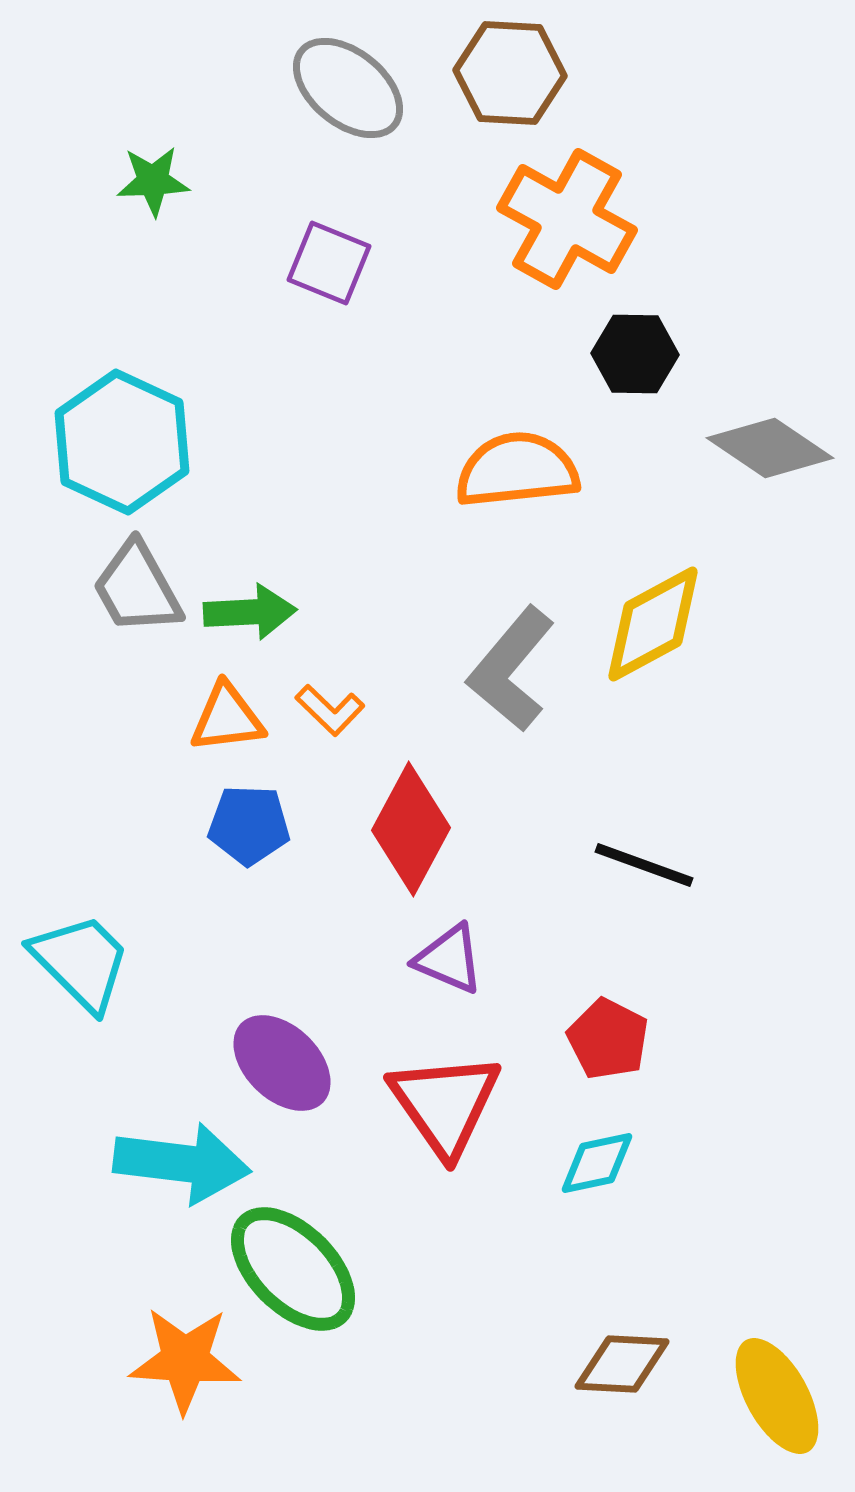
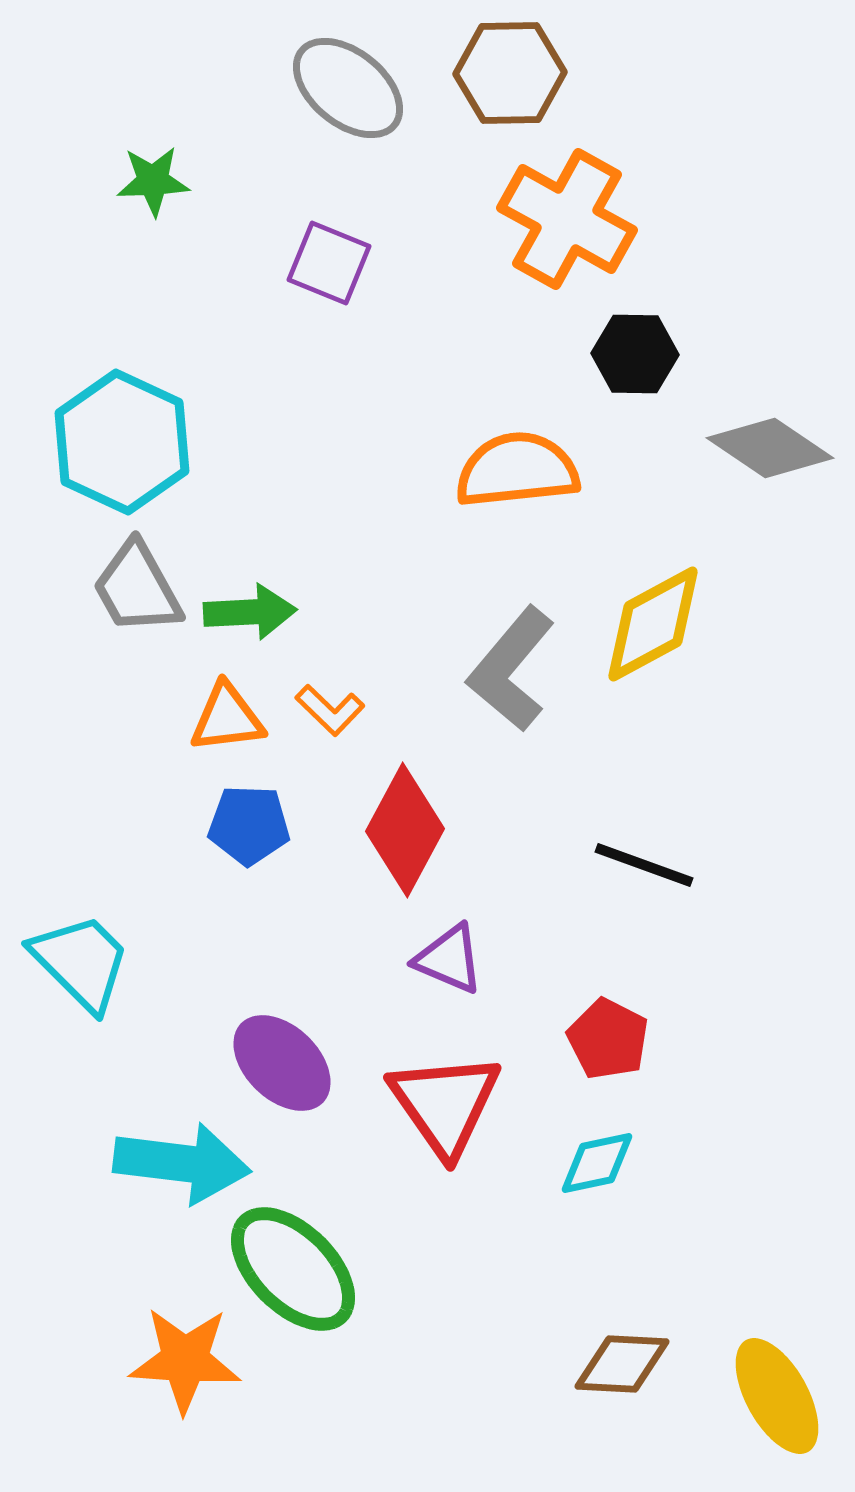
brown hexagon: rotated 4 degrees counterclockwise
red diamond: moved 6 px left, 1 px down
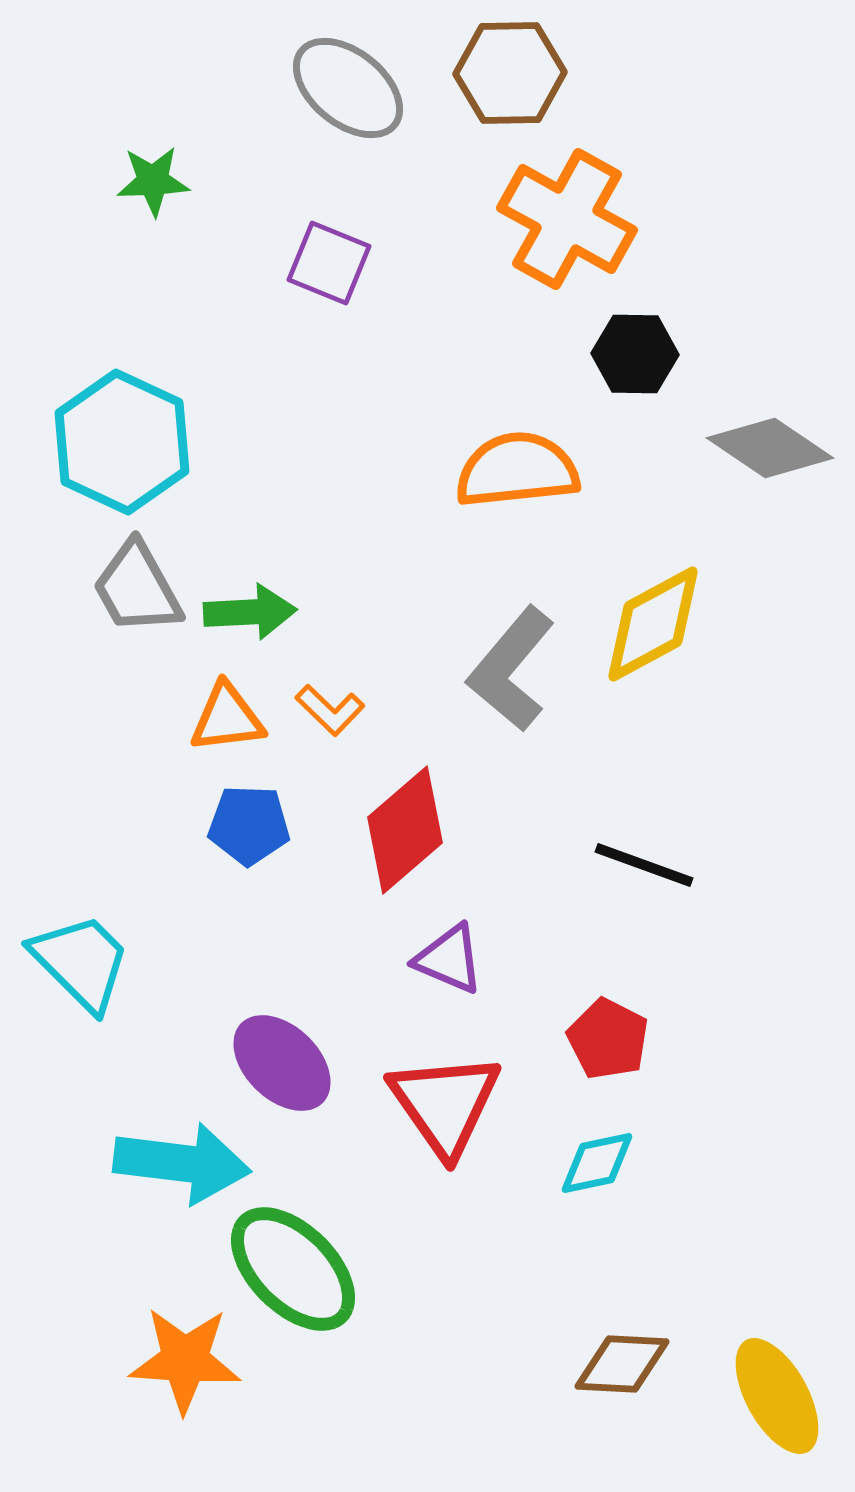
red diamond: rotated 21 degrees clockwise
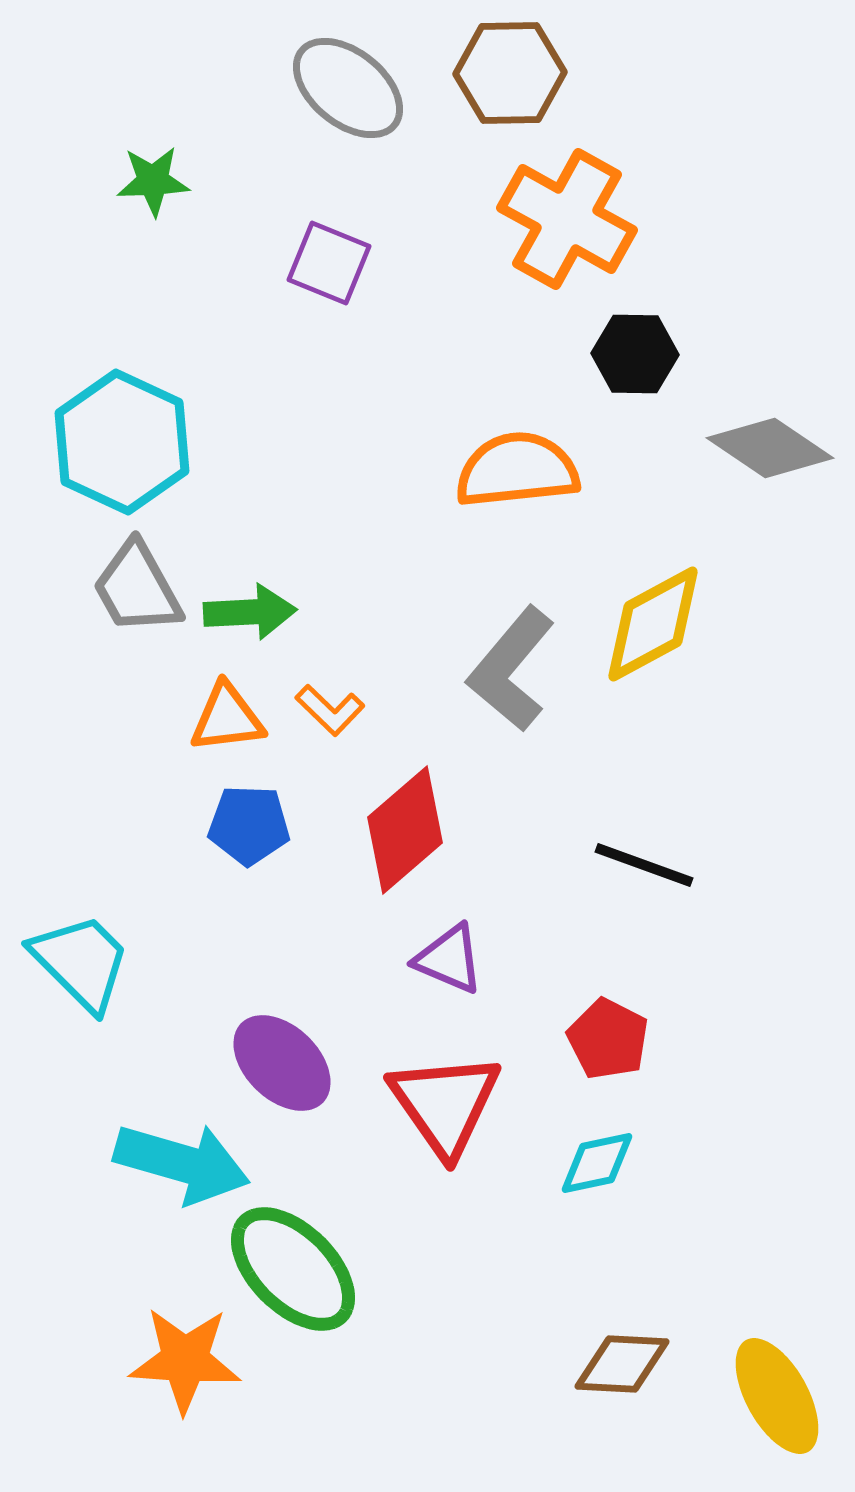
cyan arrow: rotated 9 degrees clockwise
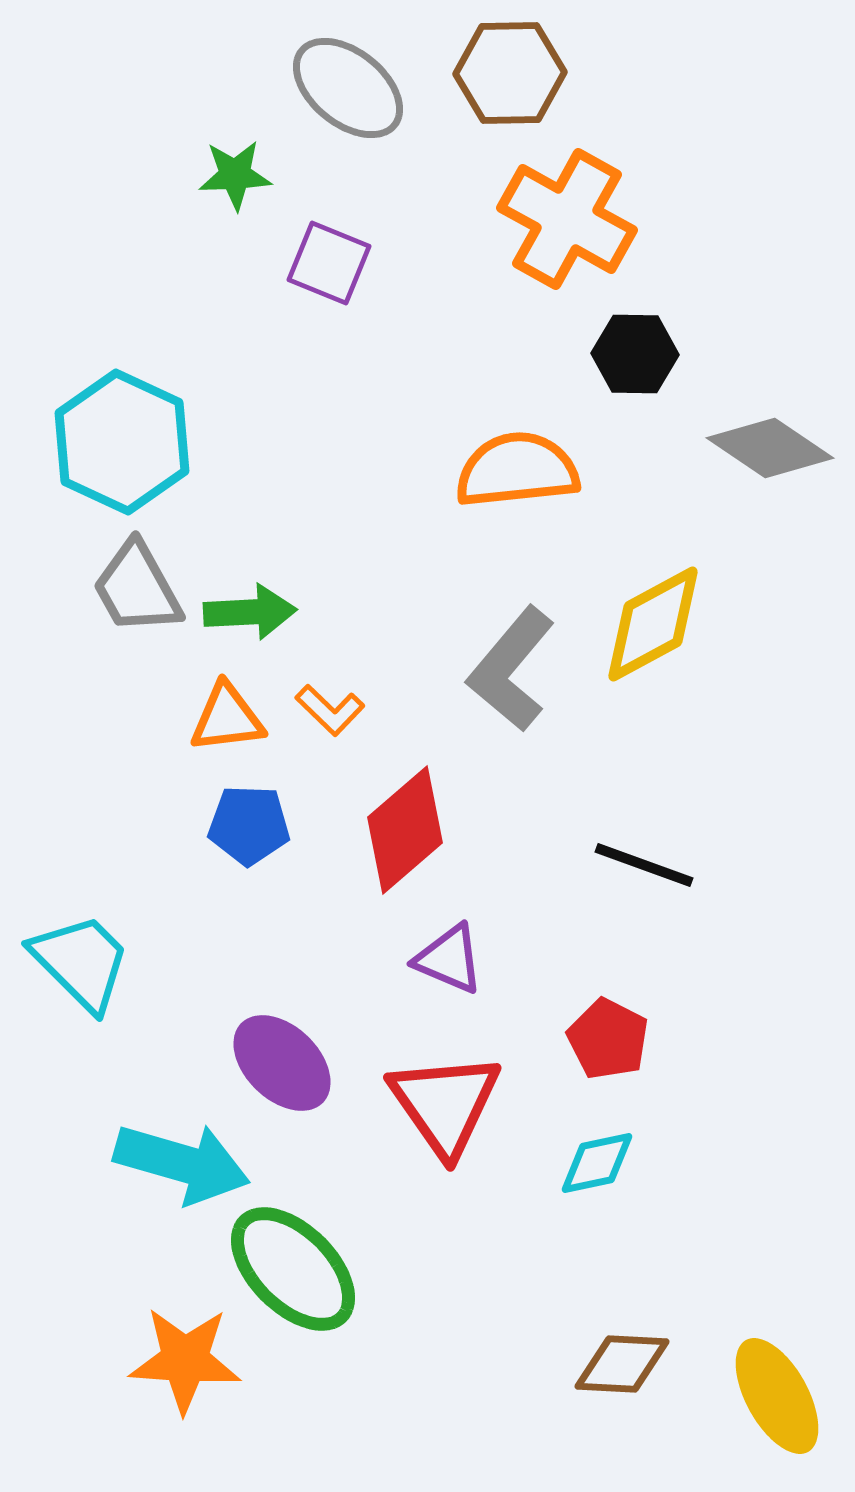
green star: moved 82 px right, 6 px up
